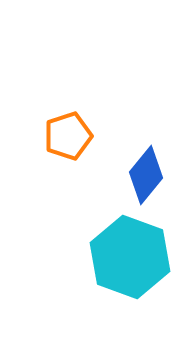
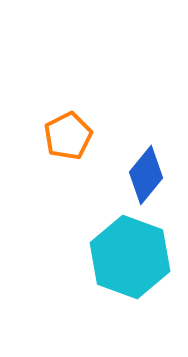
orange pentagon: rotated 9 degrees counterclockwise
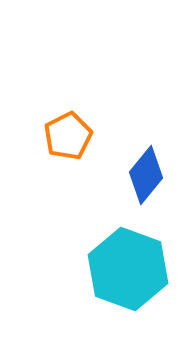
cyan hexagon: moved 2 px left, 12 px down
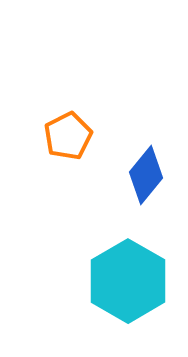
cyan hexagon: moved 12 px down; rotated 10 degrees clockwise
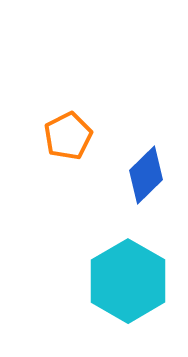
blue diamond: rotated 6 degrees clockwise
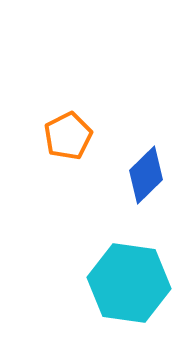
cyan hexagon: moved 1 px right, 2 px down; rotated 22 degrees counterclockwise
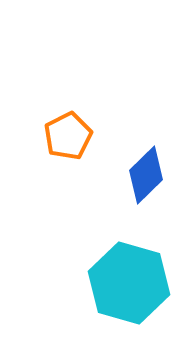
cyan hexagon: rotated 8 degrees clockwise
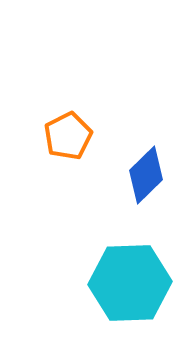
cyan hexagon: moved 1 px right; rotated 18 degrees counterclockwise
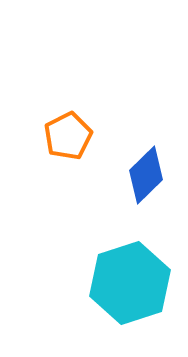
cyan hexagon: rotated 16 degrees counterclockwise
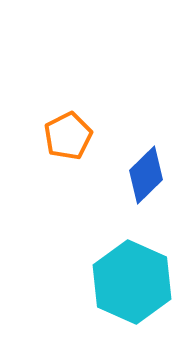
cyan hexagon: moved 2 px right, 1 px up; rotated 18 degrees counterclockwise
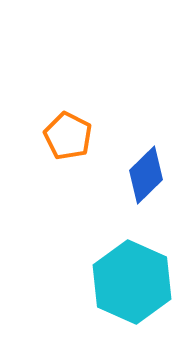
orange pentagon: rotated 18 degrees counterclockwise
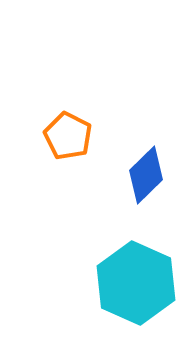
cyan hexagon: moved 4 px right, 1 px down
